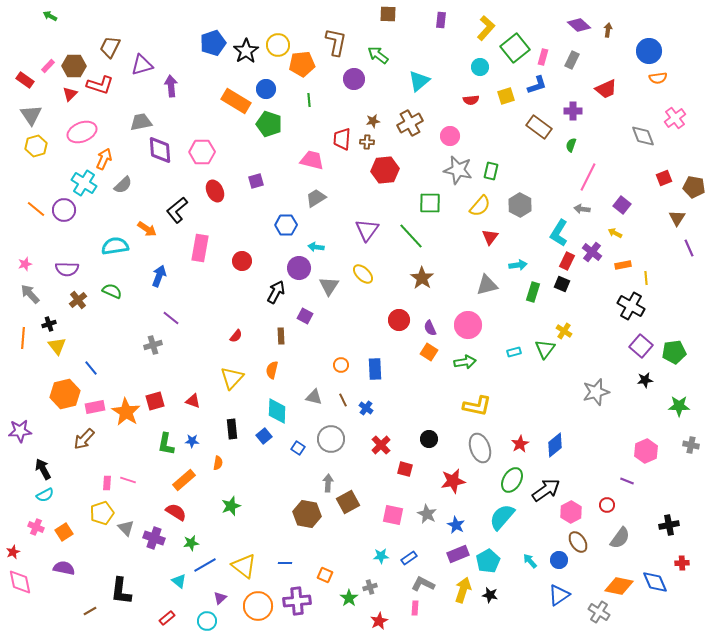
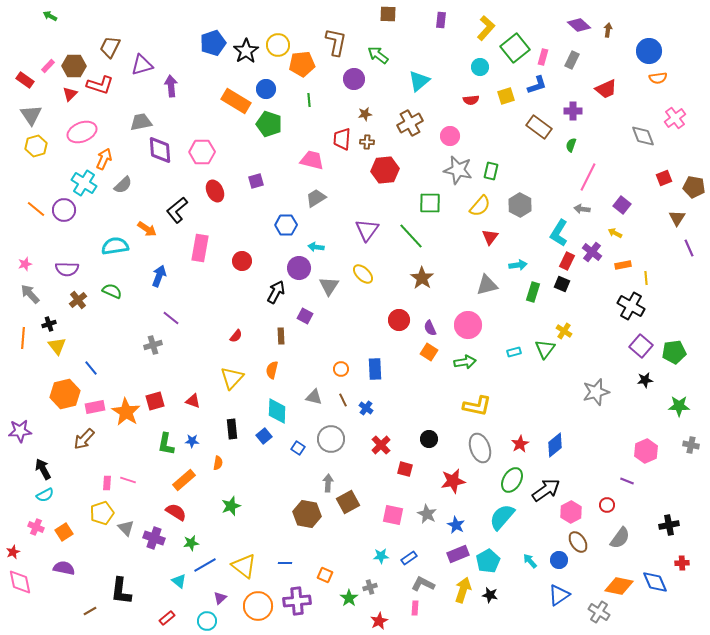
brown star at (373, 121): moved 8 px left, 7 px up
orange circle at (341, 365): moved 4 px down
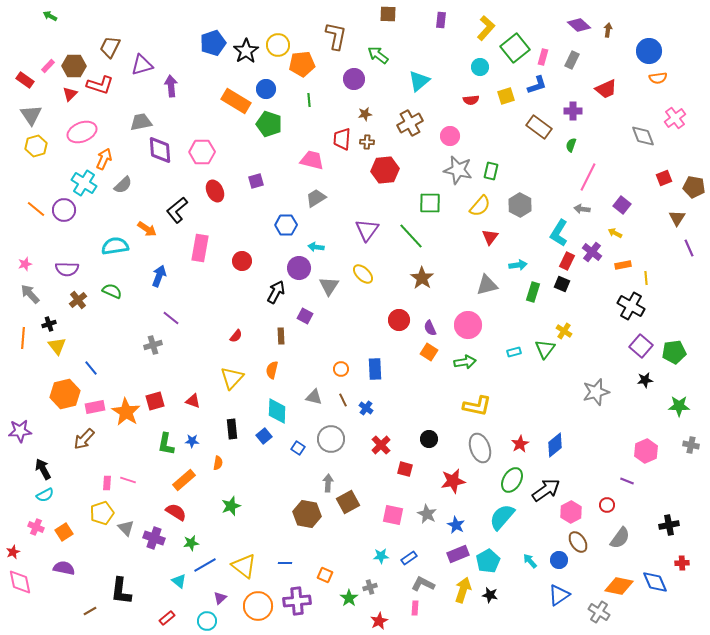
brown L-shape at (336, 42): moved 6 px up
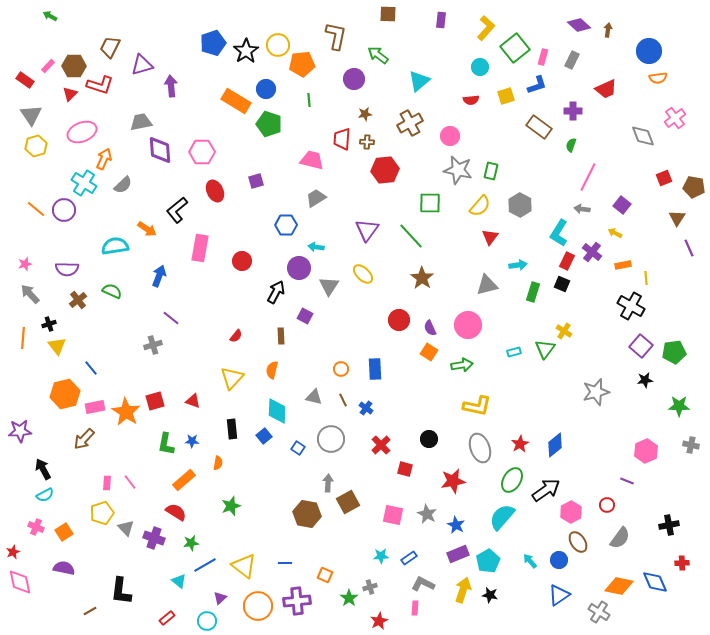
green arrow at (465, 362): moved 3 px left, 3 px down
pink line at (128, 480): moved 2 px right, 2 px down; rotated 35 degrees clockwise
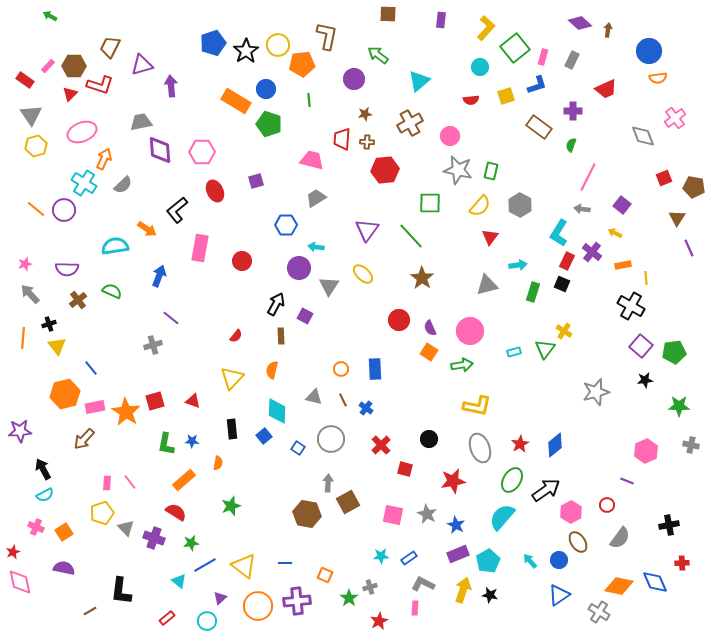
purple diamond at (579, 25): moved 1 px right, 2 px up
brown L-shape at (336, 36): moved 9 px left
black arrow at (276, 292): moved 12 px down
pink circle at (468, 325): moved 2 px right, 6 px down
